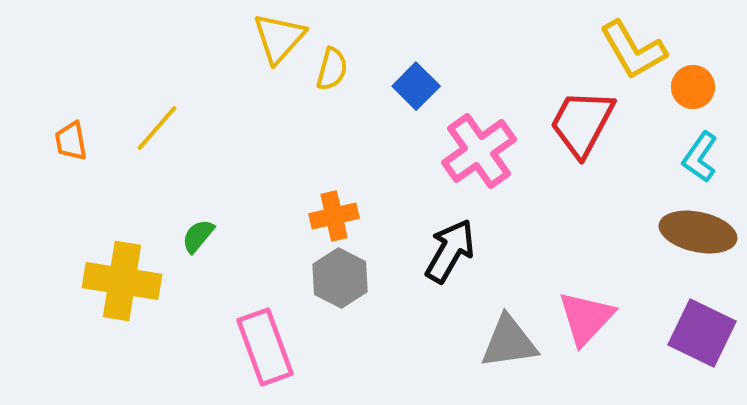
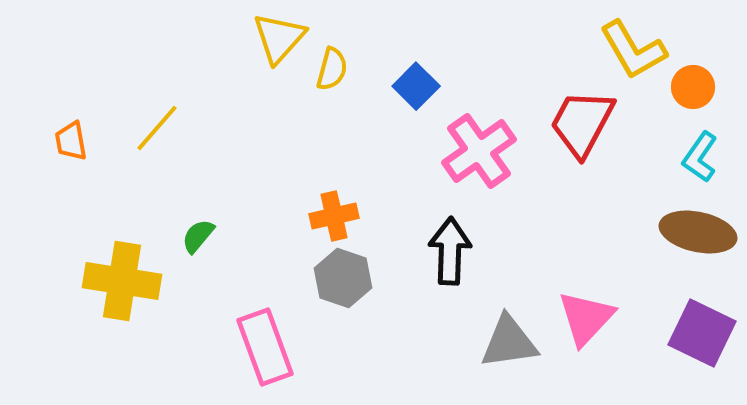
black arrow: rotated 28 degrees counterclockwise
gray hexagon: moved 3 px right; rotated 8 degrees counterclockwise
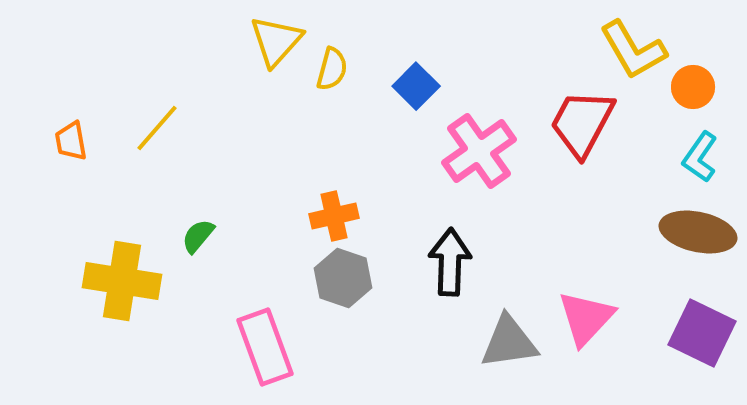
yellow triangle: moved 3 px left, 3 px down
black arrow: moved 11 px down
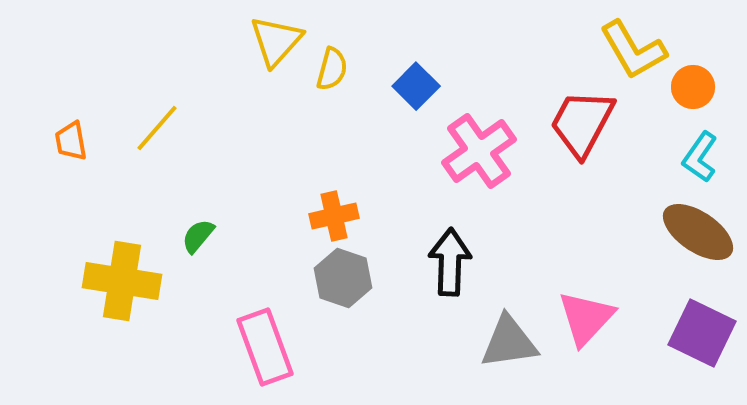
brown ellipse: rotated 22 degrees clockwise
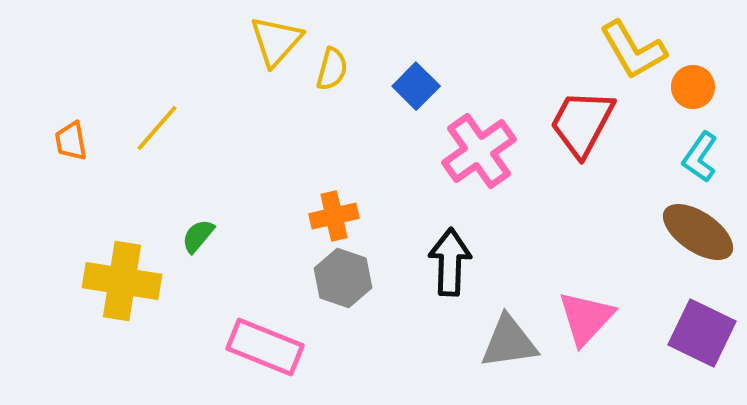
pink rectangle: rotated 48 degrees counterclockwise
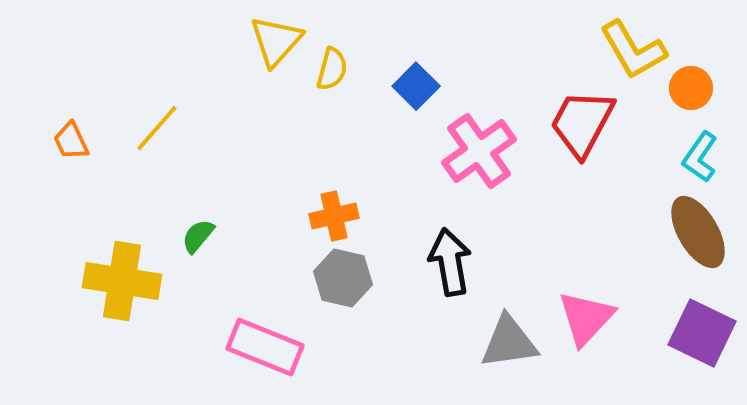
orange circle: moved 2 px left, 1 px down
orange trapezoid: rotated 15 degrees counterclockwise
brown ellipse: rotated 26 degrees clockwise
black arrow: rotated 12 degrees counterclockwise
gray hexagon: rotated 6 degrees counterclockwise
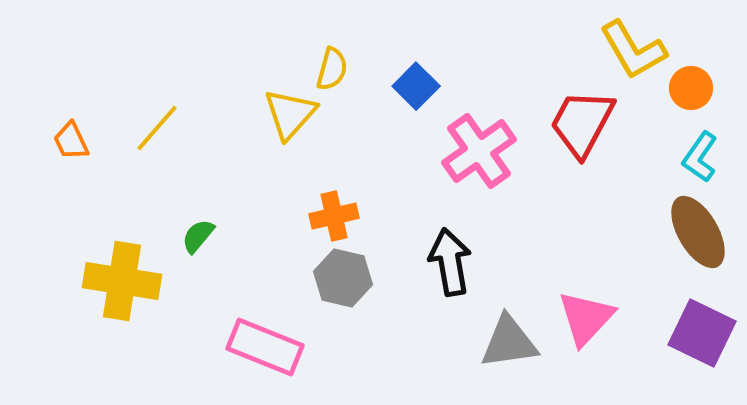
yellow triangle: moved 14 px right, 73 px down
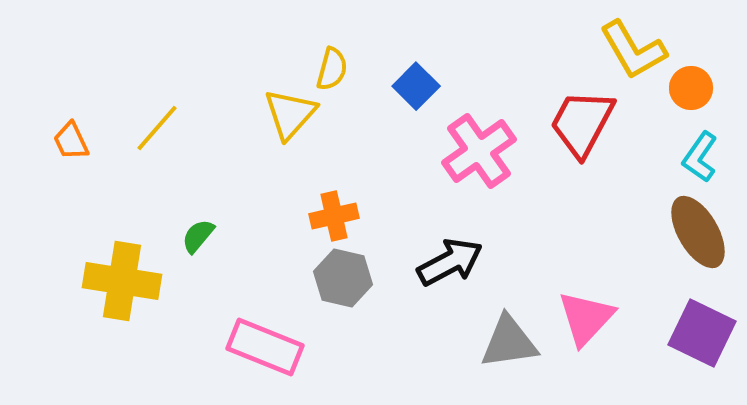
black arrow: rotated 72 degrees clockwise
